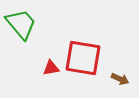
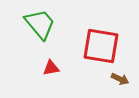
green trapezoid: moved 19 px right
red square: moved 18 px right, 12 px up
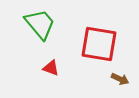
red square: moved 2 px left, 2 px up
red triangle: rotated 30 degrees clockwise
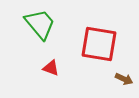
brown arrow: moved 4 px right
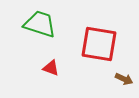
green trapezoid: rotated 32 degrees counterclockwise
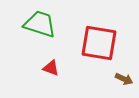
red square: moved 1 px up
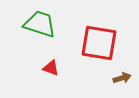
brown arrow: moved 2 px left, 1 px up; rotated 42 degrees counterclockwise
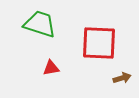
red square: rotated 6 degrees counterclockwise
red triangle: rotated 30 degrees counterclockwise
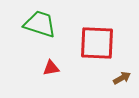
red square: moved 2 px left
brown arrow: rotated 12 degrees counterclockwise
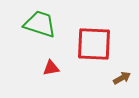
red square: moved 3 px left, 1 px down
